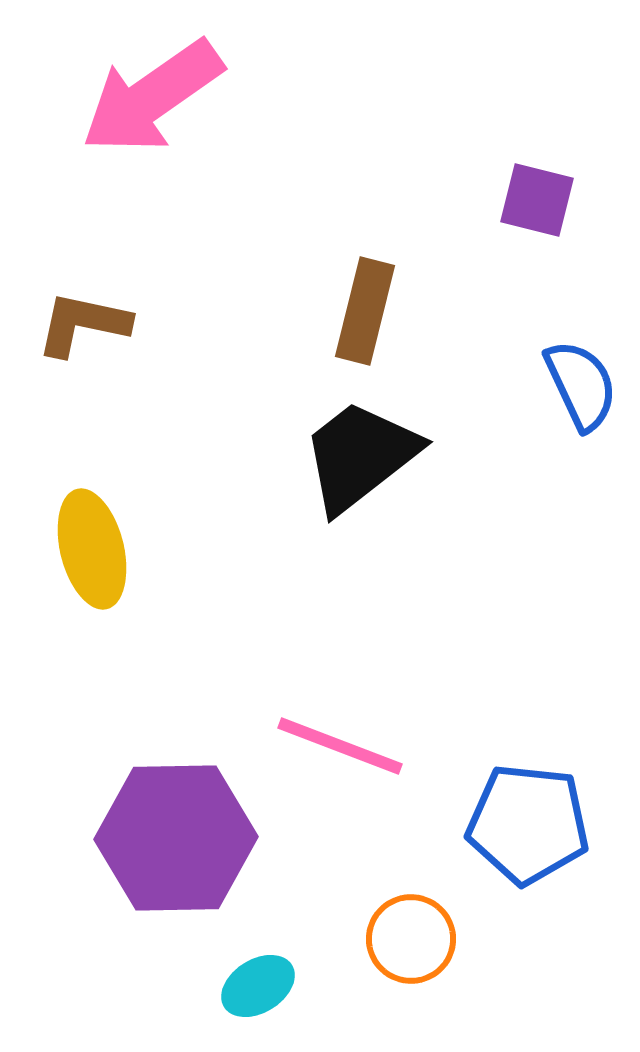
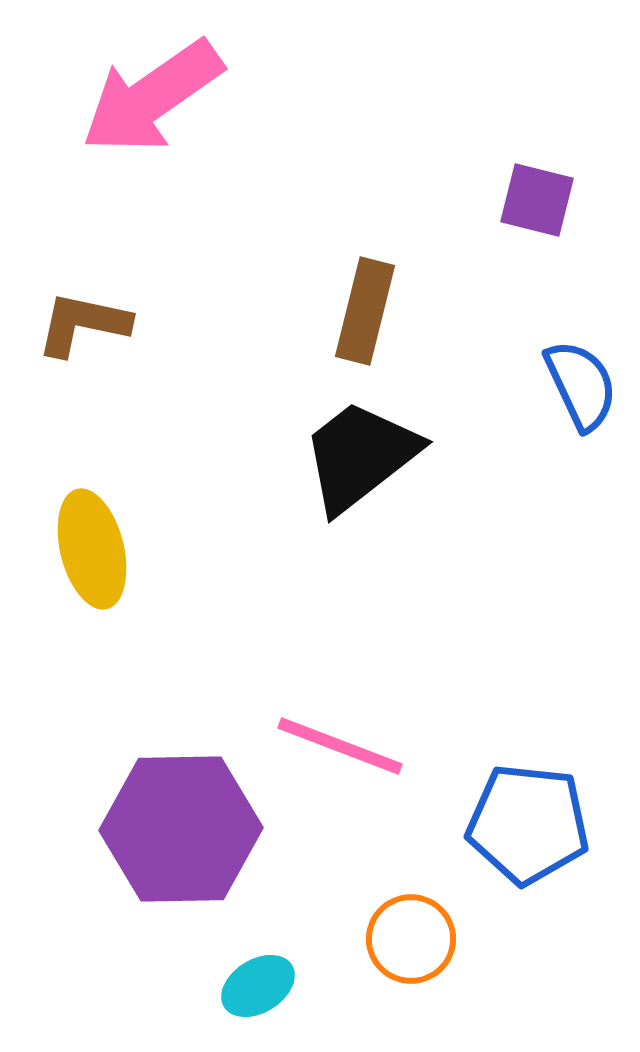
purple hexagon: moved 5 px right, 9 px up
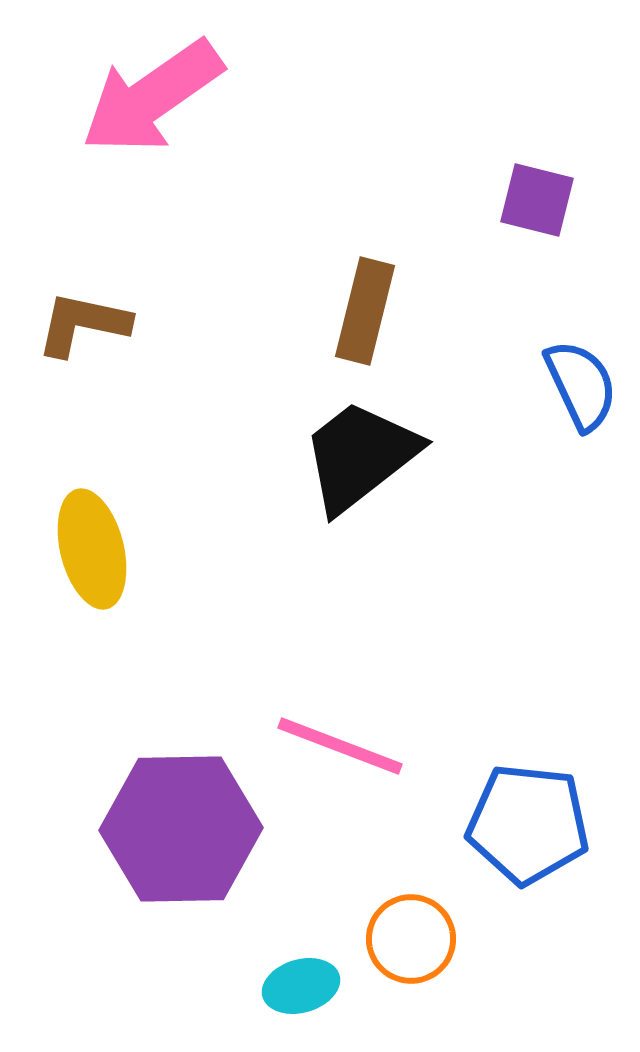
cyan ellipse: moved 43 px right; rotated 16 degrees clockwise
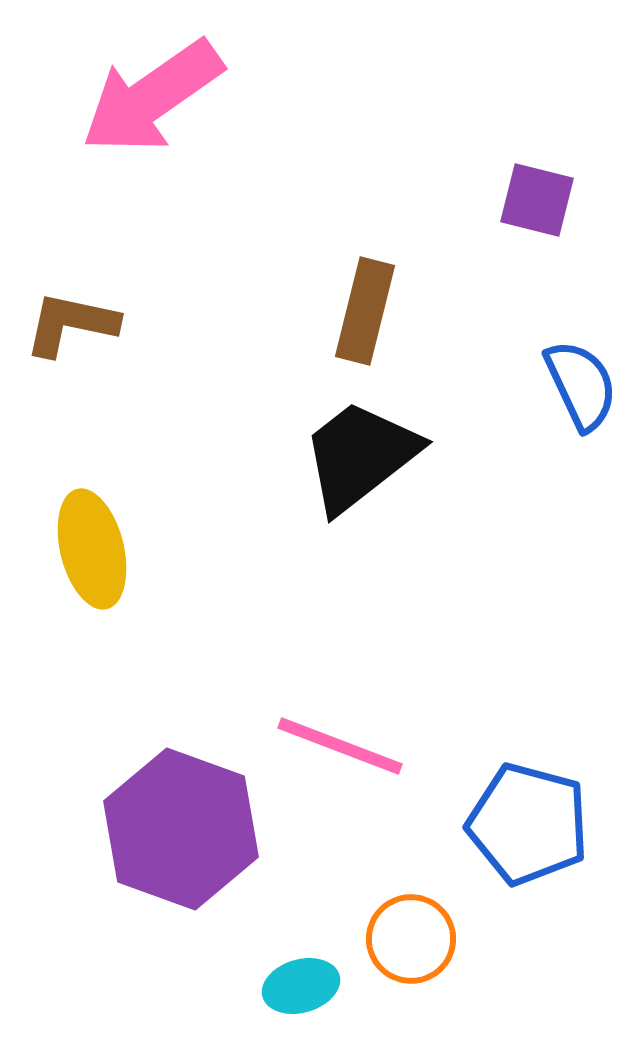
brown L-shape: moved 12 px left
blue pentagon: rotated 9 degrees clockwise
purple hexagon: rotated 21 degrees clockwise
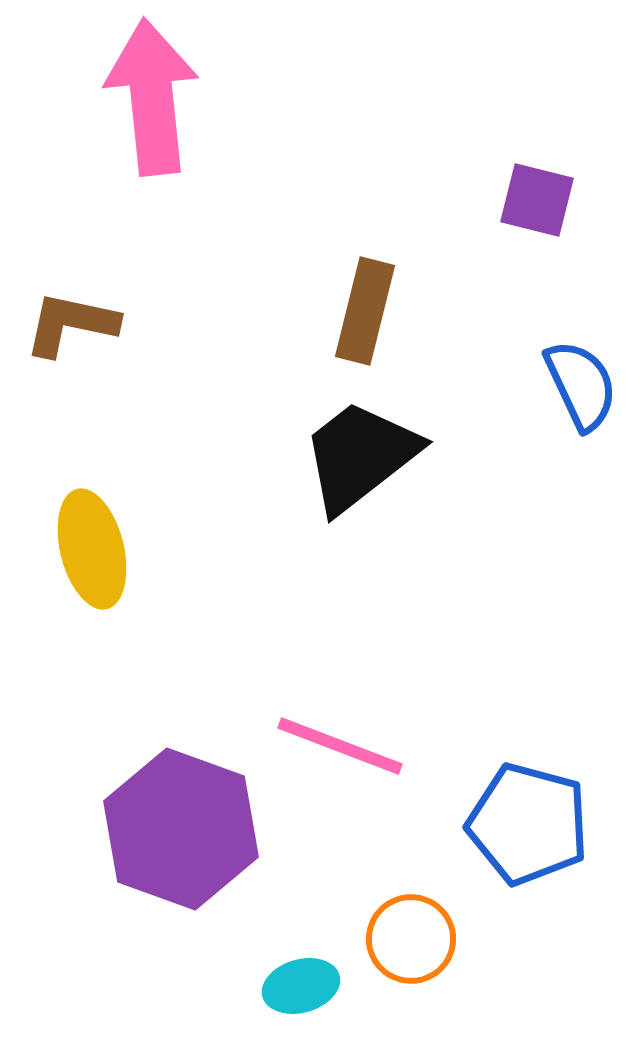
pink arrow: rotated 119 degrees clockwise
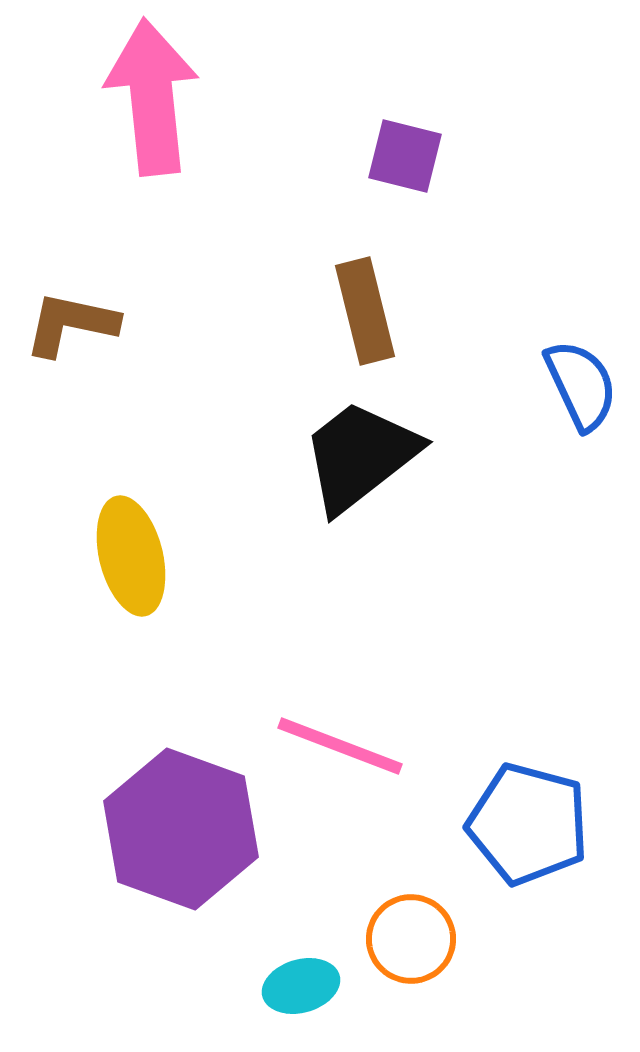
purple square: moved 132 px left, 44 px up
brown rectangle: rotated 28 degrees counterclockwise
yellow ellipse: moved 39 px right, 7 px down
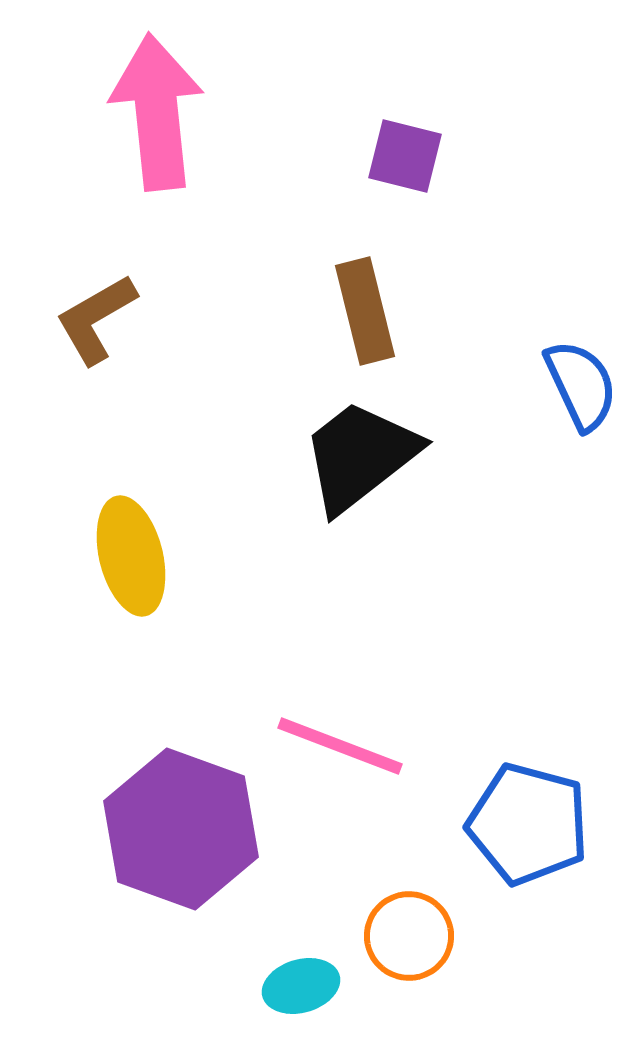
pink arrow: moved 5 px right, 15 px down
brown L-shape: moved 25 px right, 5 px up; rotated 42 degrees counterclockwise
orange circle: moved 2 px left, 3 px up
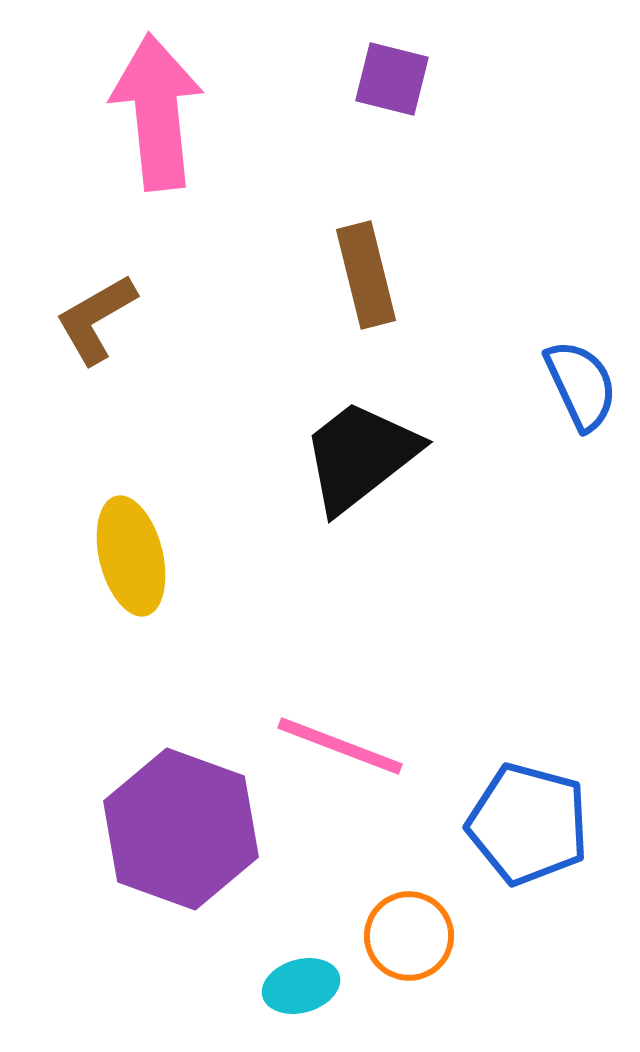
purple square: moved 13 px left, 77 px up
brown rectangle: moved 1 px right, 36 px up
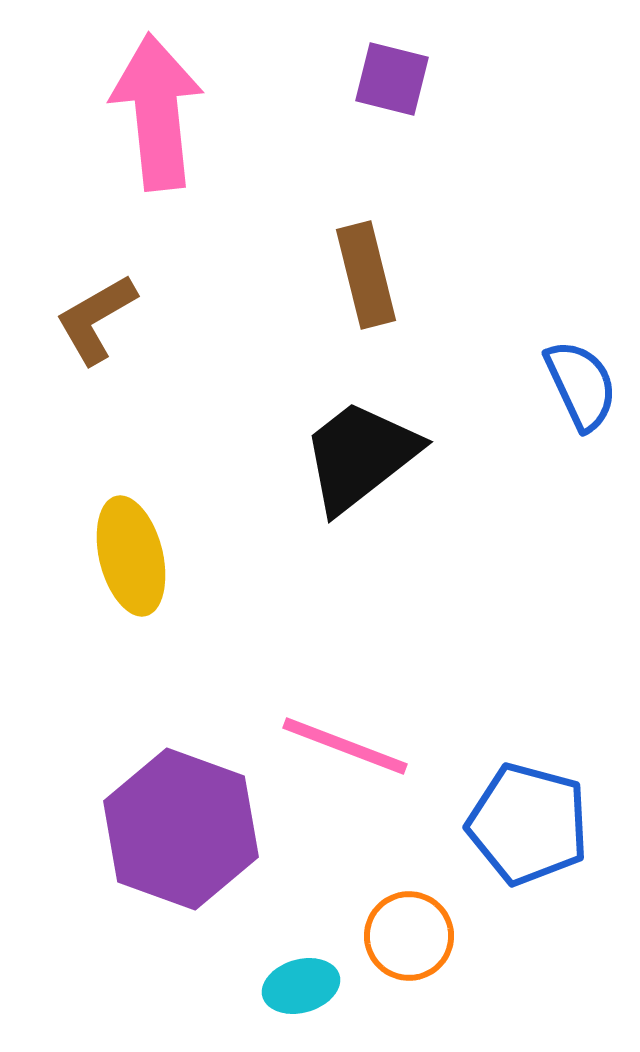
pink line: moved 5 px right
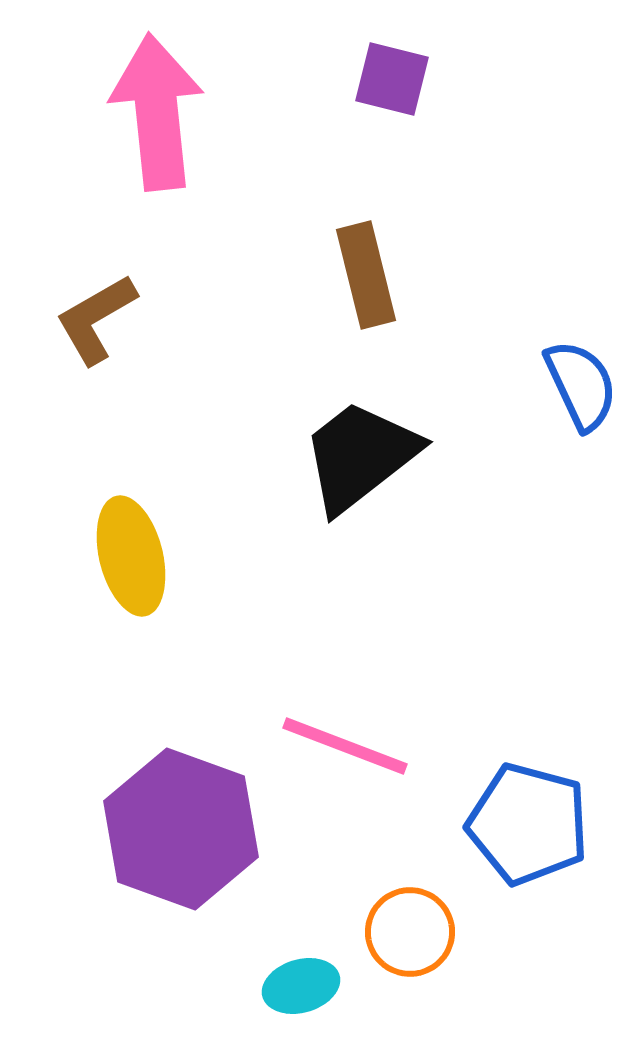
orange circle: moved 1 px right, 4 px up
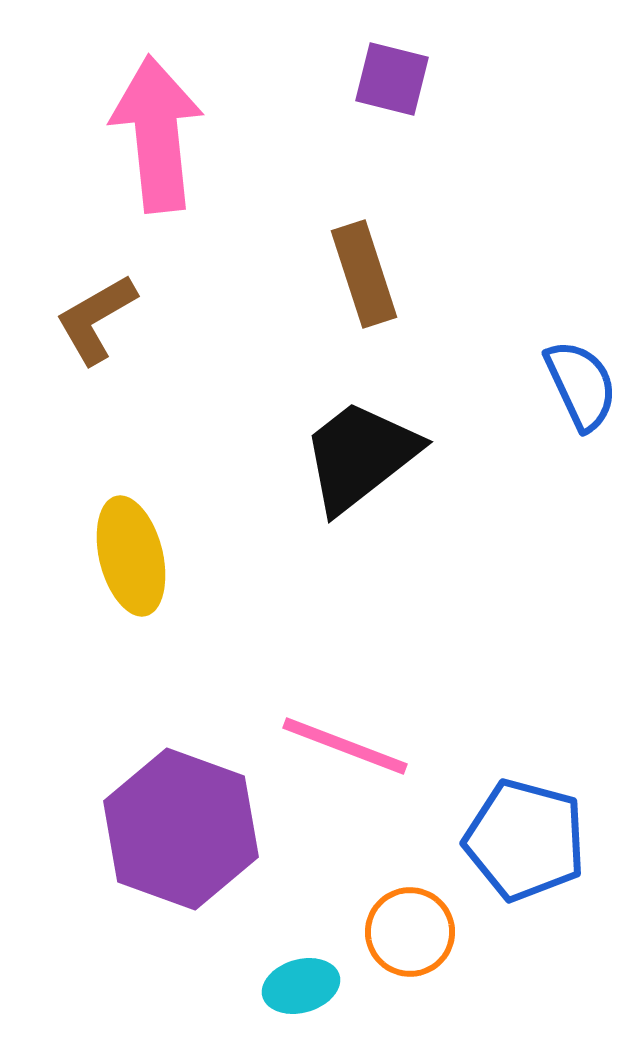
pink arrow: moved 22 px down
brown rectangle: moved 2 px left, 1 px up; rotated 4 degrees counterclockwise
blue pentagon: moved 3 px left, 16 px down
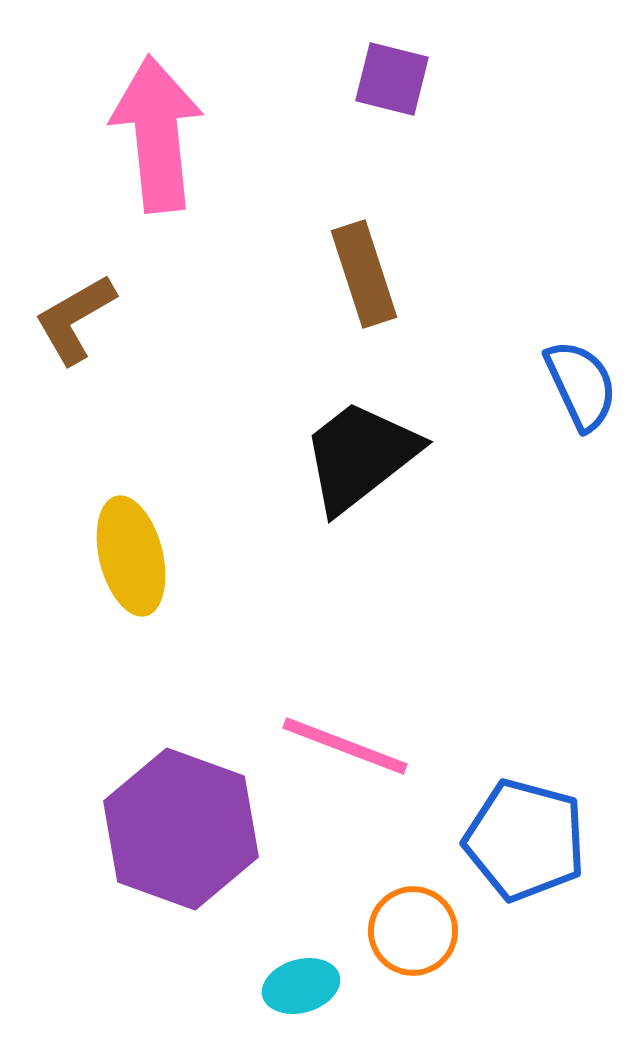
brown L-shape: moved 21 px left
orange circle: moved 3 px right, 1 px up
